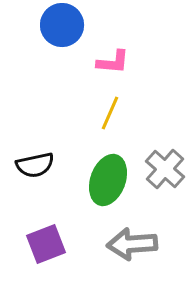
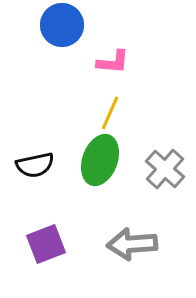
green ellipse: moved 8 px left, 20 px up
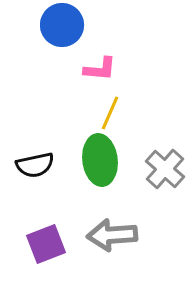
pink L-shape: moved 13 px left, 7 px down
green ellipse: rotated 27 degrees counterclockwise
gray arrow: moved 20 px left, 9 px up
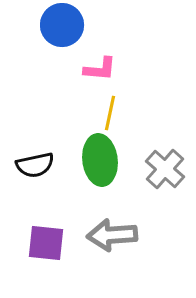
yellow line: rotated 12 degrees counterclockwise
purple square: moved 1 px up; rotated 27 degrees clockwise
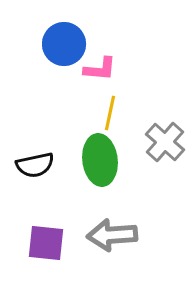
blue circle: moved 2 px right, 19 px down
gray cross: moved 27 px up
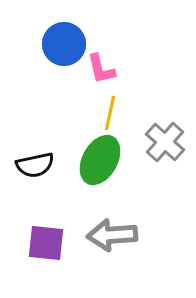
pink L-shape: moved 1 px right; rotated 72 degrees clockwise
green ellipse: rotated 36 degrees clockwise
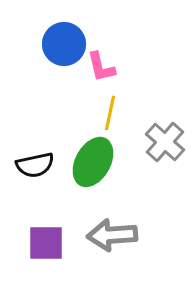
pink L-shape: moved 2 px up
green ellipse: moved 7 px left, 2 px down
purple square: rotated 6 degrees counterclockwise
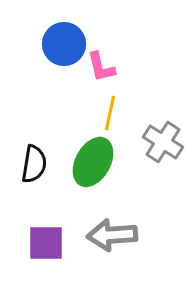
gray cross: moved 2 px left; rotated 9 degrees counterclockwise
black semicircle: moved 1 px left, 1 px up; rotated 69 degrees counterclockwise
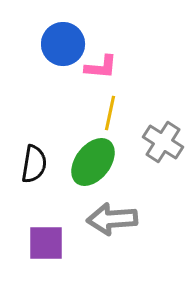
blue circle: moved 1 px left
pink L-shape: rotated 72 degrees counterclockwise
green ellipse: rotated 9 degrees clockwise
gray arrow: moved 16 px up
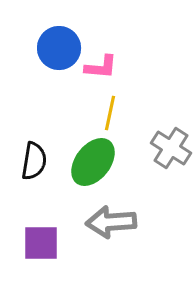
blue circle: moved 4 px left, 4 px down
gray cross: moved 8 px right, 6 px down
black semicircle: moved 3 px up
gray arrow: moved 1 px left, 3 px down
purple square: moved 5 px left
